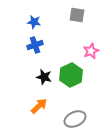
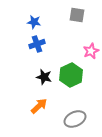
blue cross: moved 2 px right, 1 px up
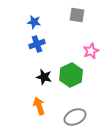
orange arrow: rotated 66 degrees counterclockwise
gray ellipse: moved 2 px up
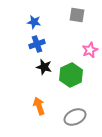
pink star: moved 1 px left, 1 px up
black star: moved 10 px up
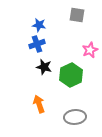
blue star: moved 5 px right, 3 px down
orange arrow: moved 2 px up
gray ellipse: rotated 20 degrees clockwise
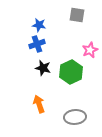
black star: moved 1 px left, 1 px down
green hexagon: moved 3 px up
